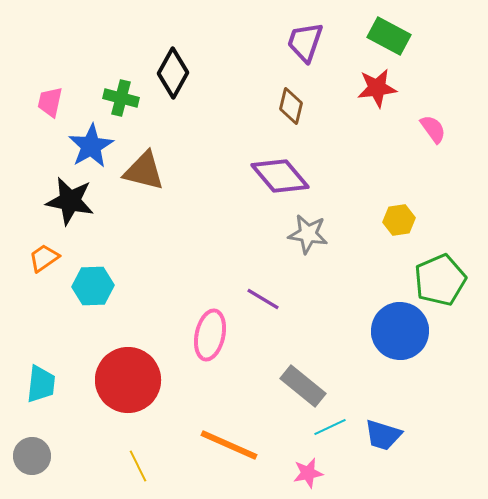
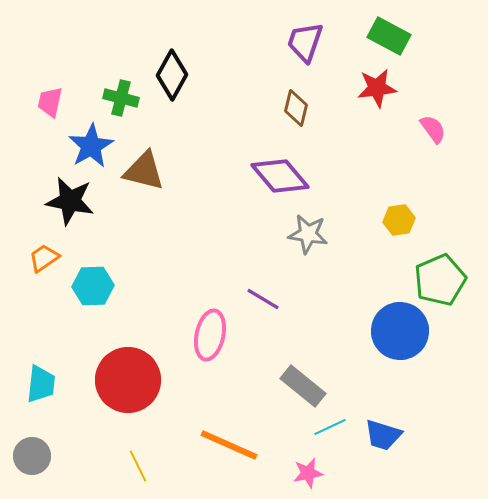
black diamond: moved 1 px left, 2 px down
brown diamond: moved 5 px right, 2 px down
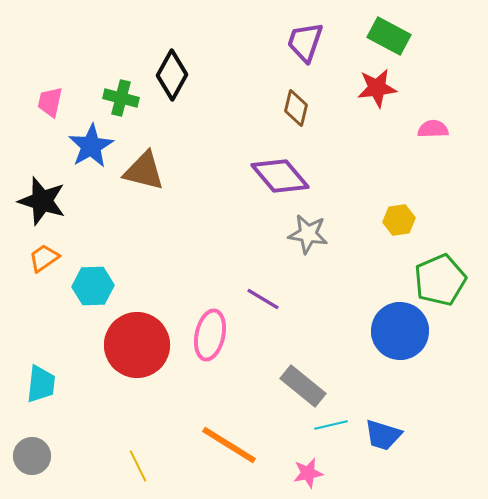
pink semicircle: rotated 56 degrees counterclockwise
black star: moved 28 px left; rotated 6 degrees clockwise
red circle: moved 9 px right, 35 px up
cyan line: moved 1 px right, 2 px up; rotated 12 degrees clockwise
orange line: rotated 8 degrees clockwise
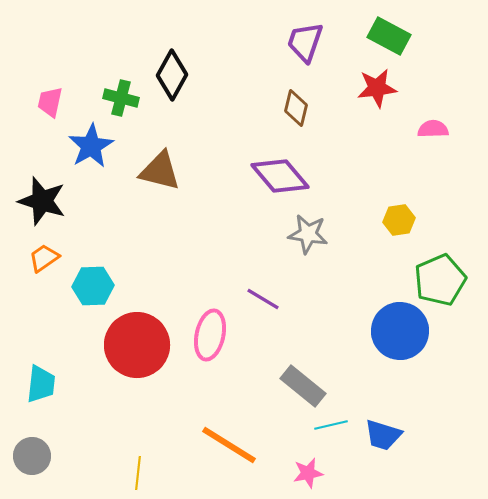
brown triangle: moved 16 px right
yellow line: moved 7 px down; rotated 32 degrees clockwise
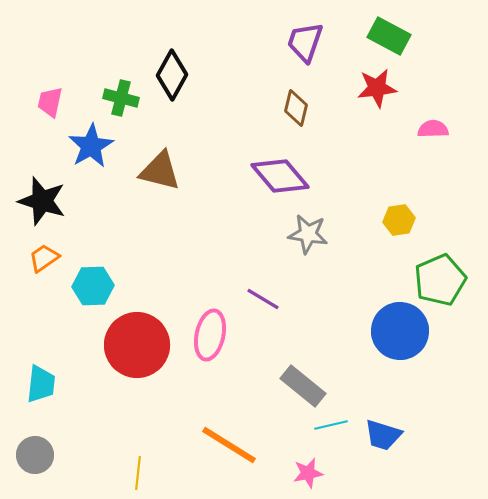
gray circle: moved 3 px right, 1 px up
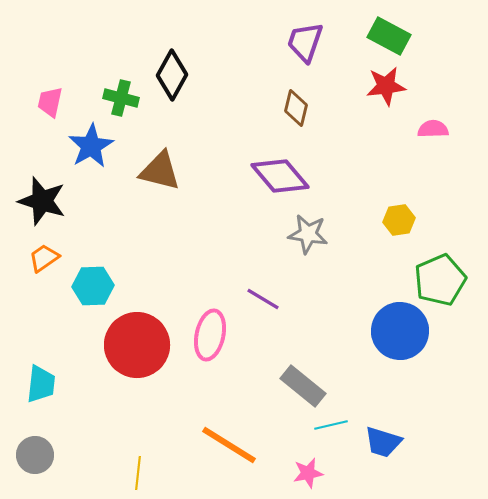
red star: moved 9 px right, 2 px up
blue trapezoid: moved 7 px down
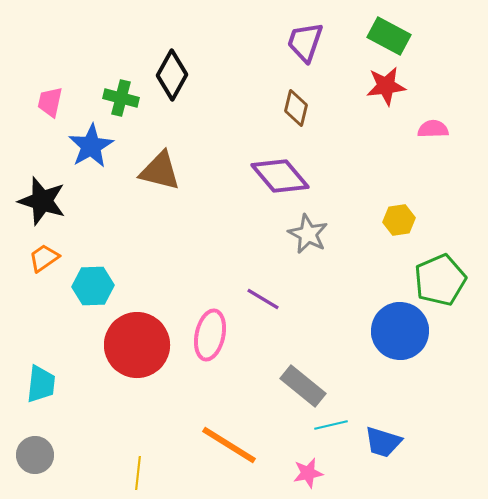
gray star: rotated 18 degrees clockwise
